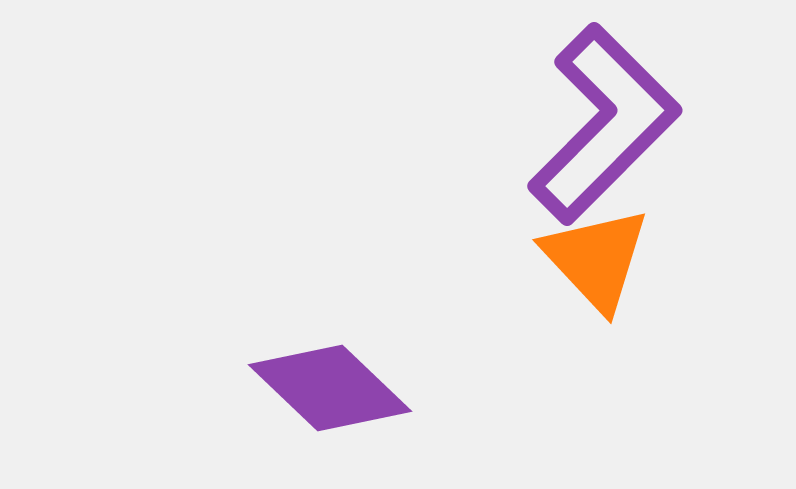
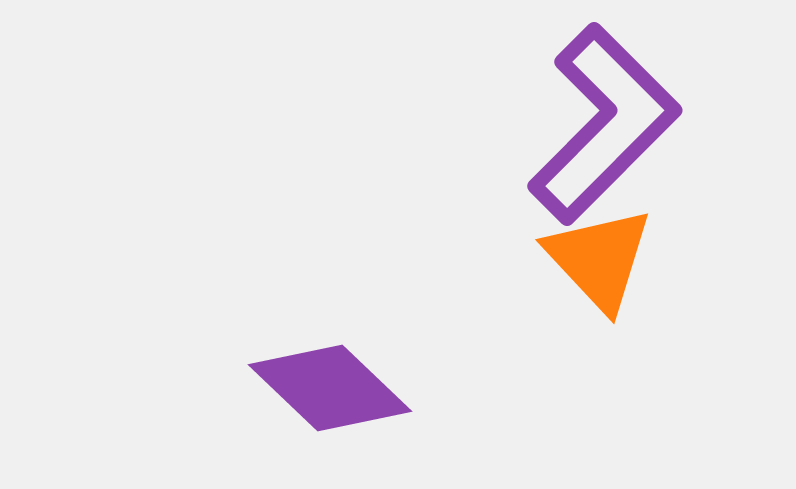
orange triangle: moved 3 px right
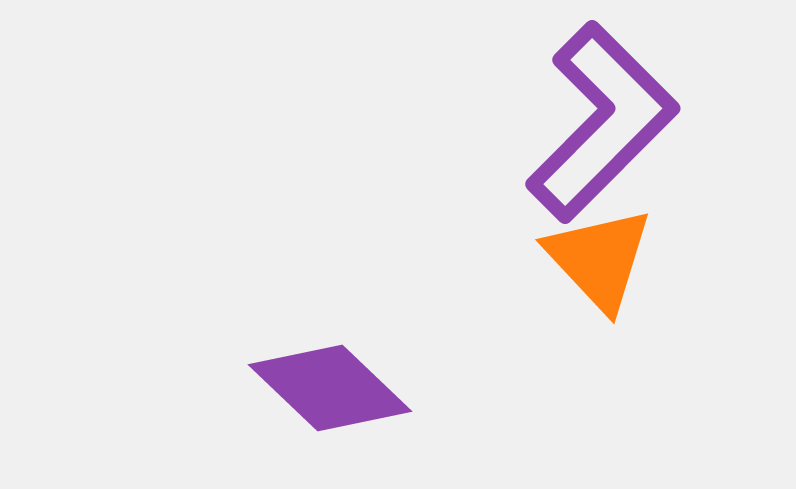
purple L-shape: moved 2 px left, 2 px up
